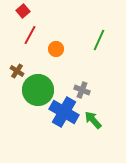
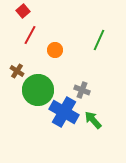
orange circle: moved 1 px left, 1 px down
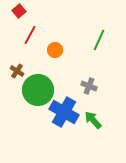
red square: moved 4 px left
gray cross: moved 7 px right, 4 px up
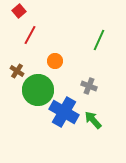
orange circle: moved 11 px down
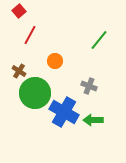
green line: rotated 15 degrees clockwise
brown cross: moved 2 px right
green circle: moved 3 px left, 3 px down
green arrow: rotated 48 degrees counterclockwise
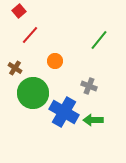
red line: rotated 12 degrees clockwise
brown cross: moved 4 px left, 3 px up
green circle: moved 2 px left
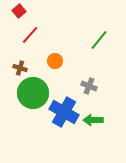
brown cross: moved 5 px right; rotated 16 degrees counterclockwise
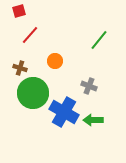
red square: rotated 24 degrees clockwise
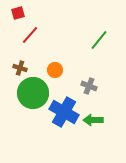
red square: moved 1 px left, 2 px down
orange circle: moved 9 px down
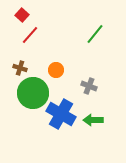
red square: moved 4 px right, 2 px down; rotated 32 degrees counterclockwise
green line: moved 4 px left, 6 px up
orange circle: moved 1 px right
blue cross: moved 3 px left, 2 px down
